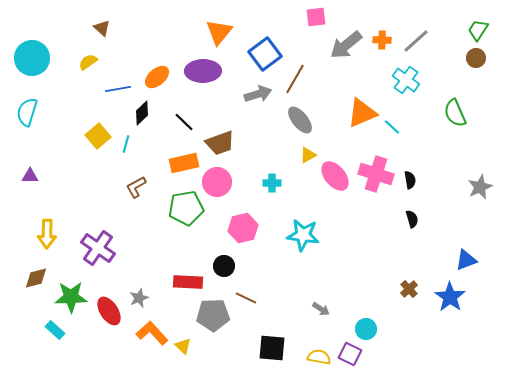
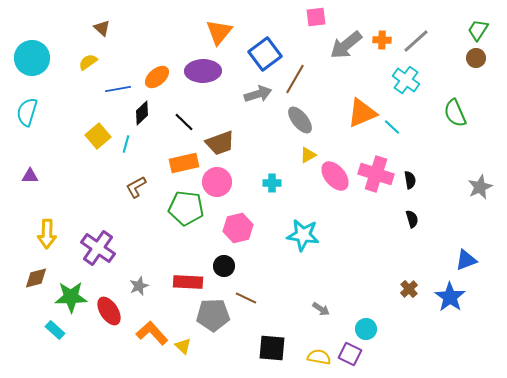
green pentagon at (186, 208): rotated 16 degrees clockwise
pink hexagon at (243, 228): moved 5 px left
gray star at (139, 298): moved 12 px up
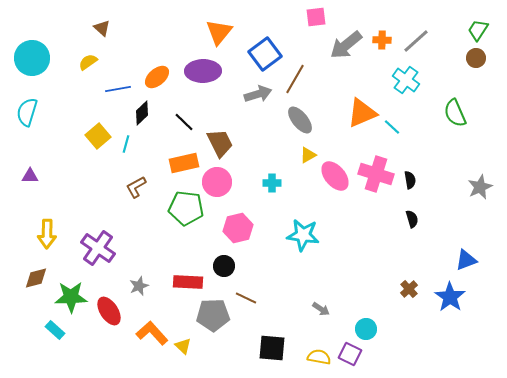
brown trapezoid at (220, 143): rotated 96 degrees counterclockwise
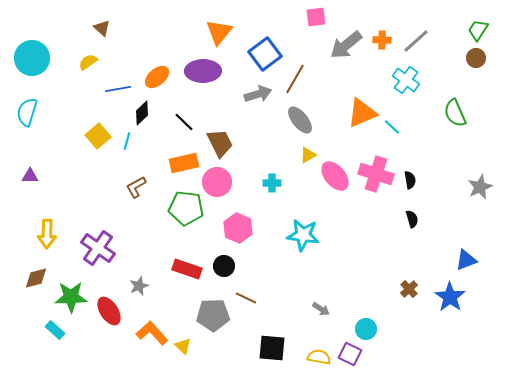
cyan line at (126, 144): moved 1 px right, 3 px up
pink hexagon at (238, 228): rotated 24 degrees counterclockwise
red rectangle at (188, 282): moved 1 px left, 13 px up; rotated 16 degrees clockwise
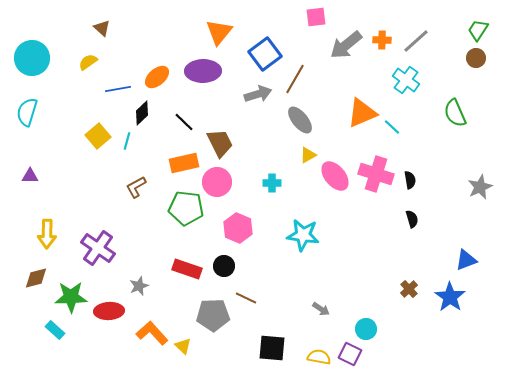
red ellipse at (109, 311): rotated 60 degrees counterclockwise
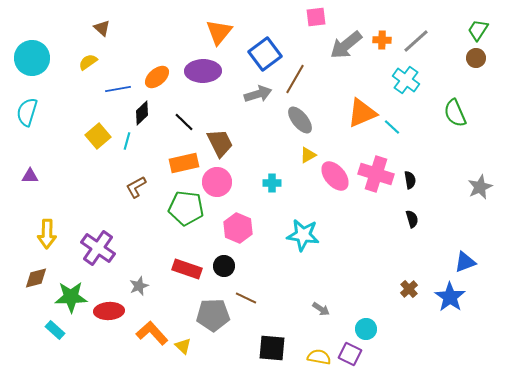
blue triangle at (466, 260): moved 1 px left, 2 px down
